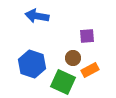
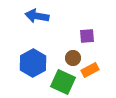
blue hexagon: moved 1 px right, 1 px up; rotated 12 degrees clockwise
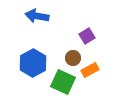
purple square: rotated 28 degrees counterclockwise
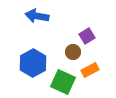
brown circle: moved 6 px up
